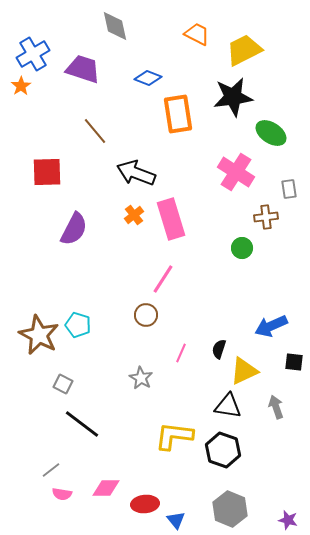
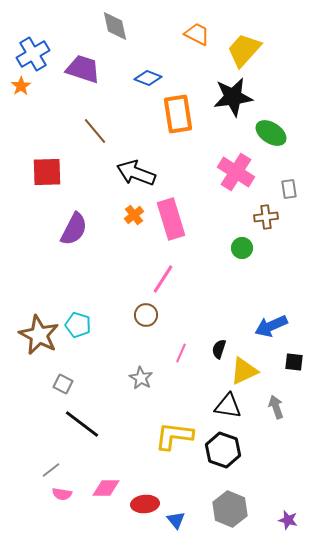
yellow trapezoid at (244, 50): rotated 21 degrees counterclockwise
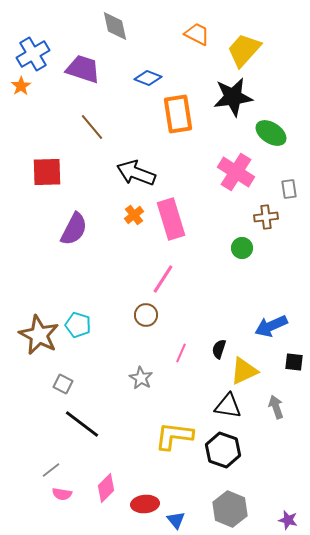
brown line at (95, 131): moved 3 px left, 4 px up
pink diamond at (106, 488): rotated 44 degrees counterclockwise
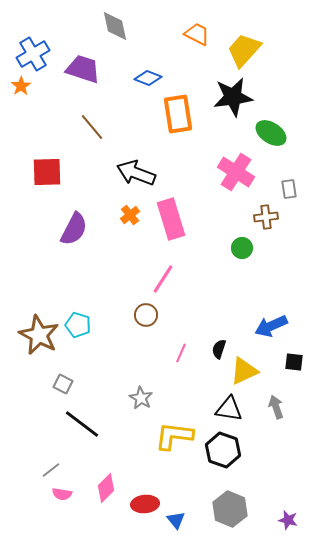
orange cross at (134, 215): moved 4 px left
gray star at (141, 378): moved 20 px down
black triangle at (228, 406): moved 1 px right, 3 px down
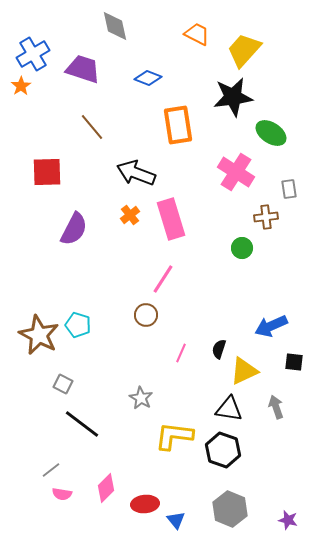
orange rectangle at (178, 114): moved 11 px down
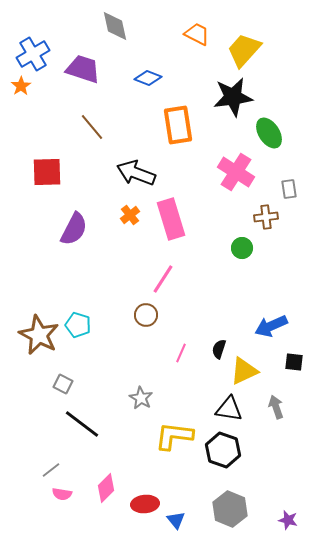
green ellipse at (271, 133): moved 2 px left; rotated 24 degrees clockwise
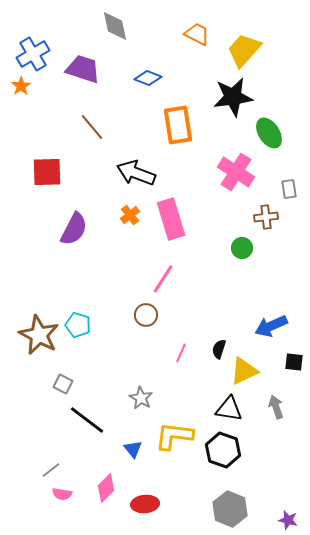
black line at (82, 424): moved 5 px right, 4 px up
blue triangle at (176, 520): moved 43 px left, 71 px up
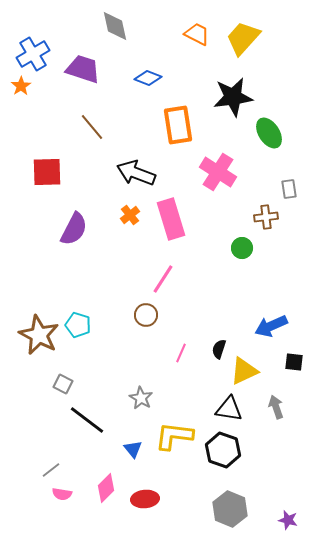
yellow trapezoid at (244, 50): moved 1 px left, 12 px up
pink cross at (236, 172): moved 18 px left
red ellipse at (145, 504): moved 5 px up
